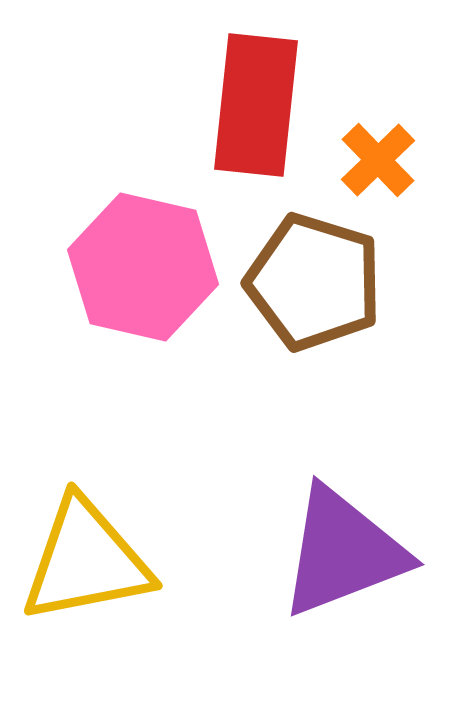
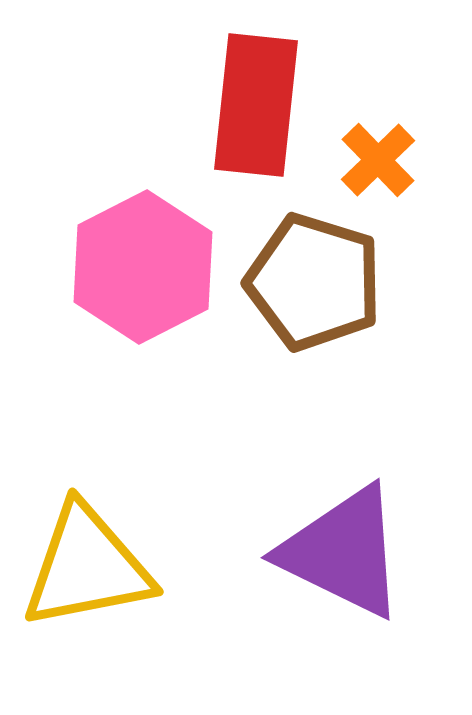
pink hexagon: rotated 20 degrees clockwise
purple triangle: rotated 47 degrees clockwise
yellow triangle: moved 1 px right, 6 px down
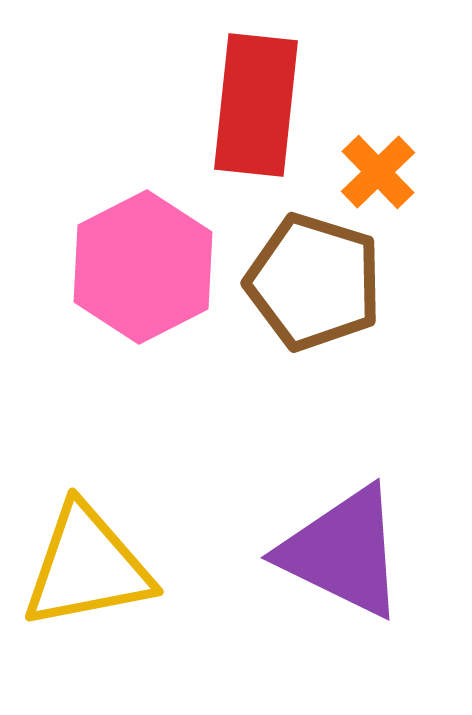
orange cross: moved 12 px down
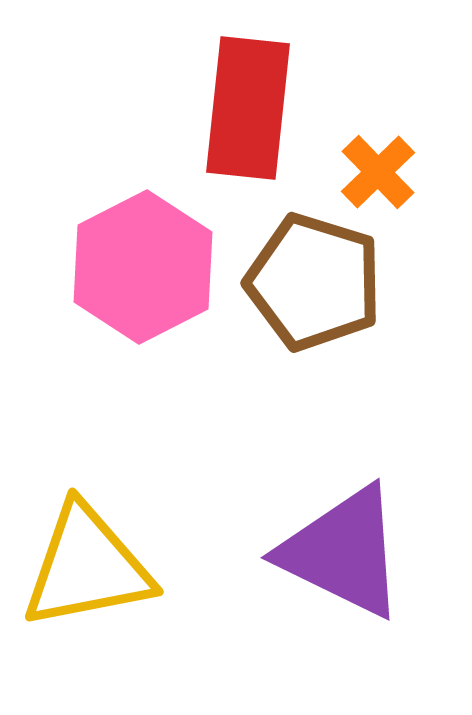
red rectangle: moved 8 px left, 3 px down
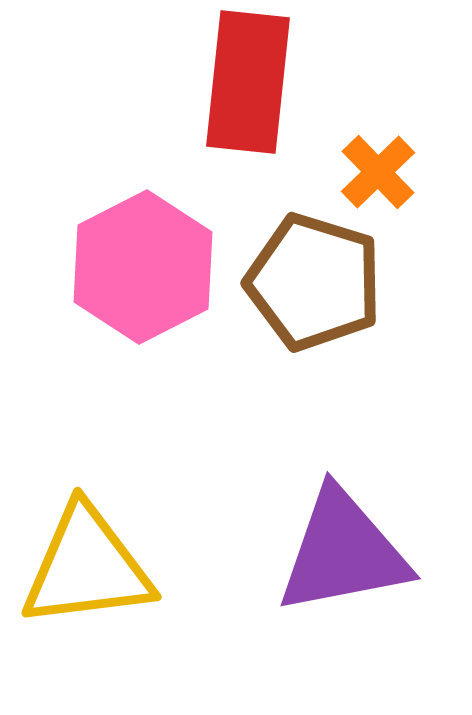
red rectangle: moved 26 px up
purple triangle: rotated 37 degrees counterclockwise
yellow triangle: rotated 4 degrees clockwise
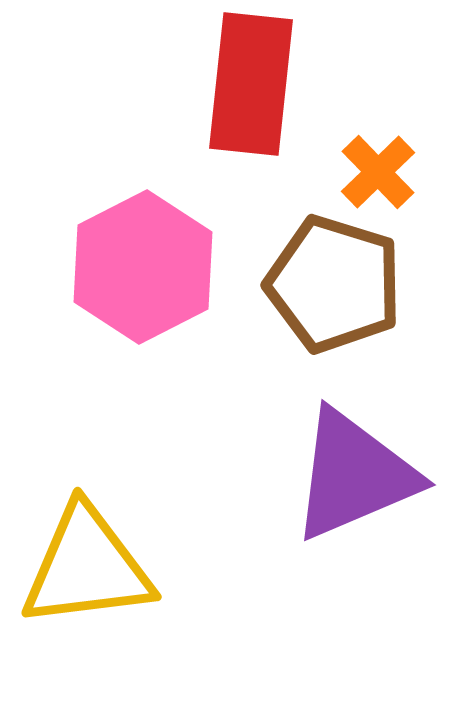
red rectangle: moved 3 px right, 2 px down
brown pentagon: moved 20 px right, 2 px down
purple triangle: moved 11 px right, 77 px up; rotated 12 degrees counterclockwise
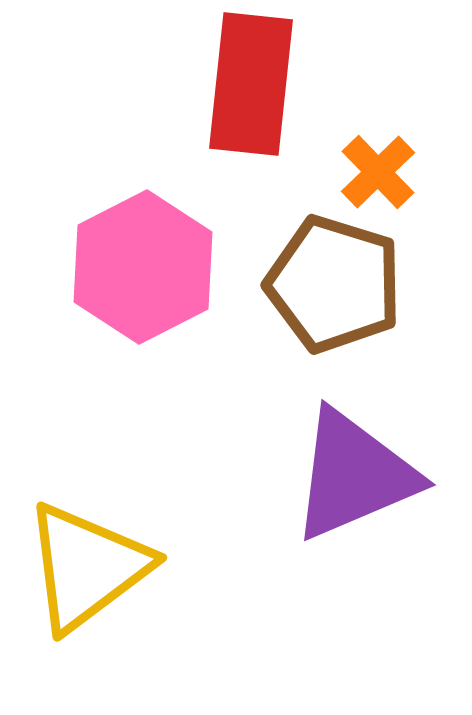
yellow triangle: rotated 30 degrees counterclockwise
